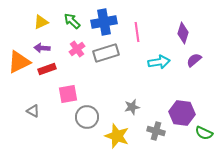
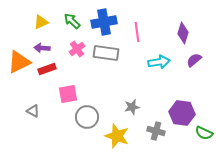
gray rectangle: rotated 25 degrees clockwise
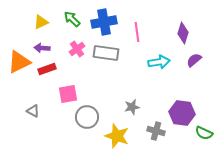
green arrow: moved 2 px up
